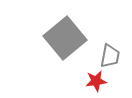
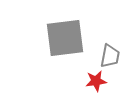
gray square: rotated 33 degrees clockwise
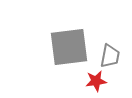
gray square: moved 4 px right, 9 px down
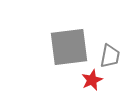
red star: moved 4 px left, 1 px up; rotated 15 degrees counterclockwise
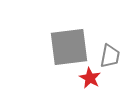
red star: moved 2 px left, 2 px up; rotated 20 degrees counterclockwise
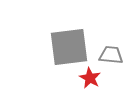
gray trapezoid: moved 1 px right, 1 px up; rotated 95 degrees counterclockwise
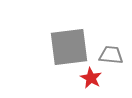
red star: moved 1 px right
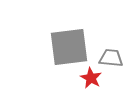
gray trapezoid: moved 3 px down
